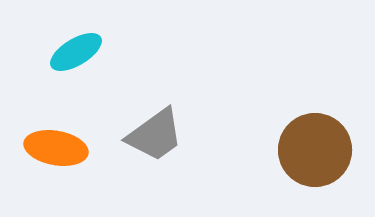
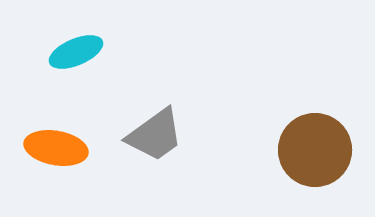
cyan ellipse: rotated 8 degrees clockwise
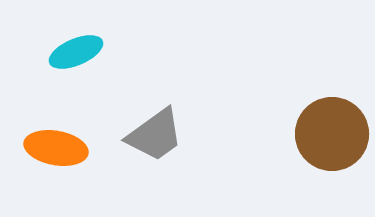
brown circle: moved 17 px right, 16 px up
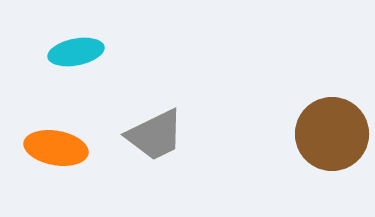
cyan ellipse: rotated 12 degrees clockwise
gray trapezoid: rotated 10 degrees clockwise
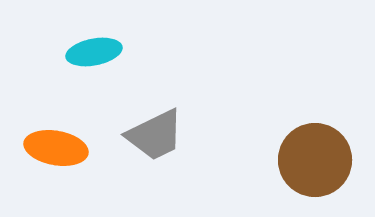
cyan ellipse: moved 18 px right
brown circle: moved 17 px left, 26 px down
